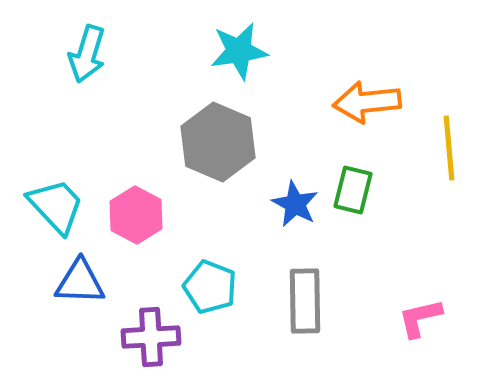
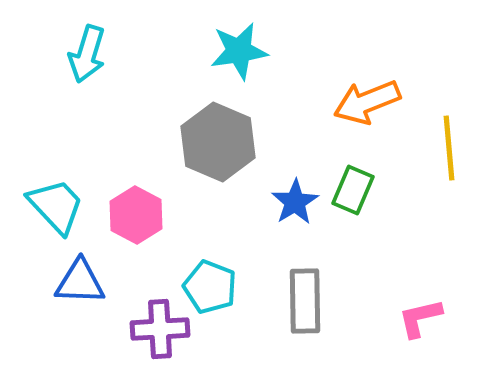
orange arrow: rotated 16 degrees counterclockwise
green rectangle: rotated 9 degrees clockwise
blue star: moved 2 px up; rotated 12 degrees clockwise
purple cross: moved 9 px right, 8 px up
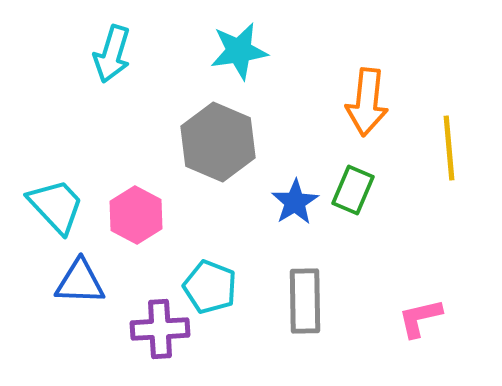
cyan arrow: moved 25 px right
orange arrow: rotated 62 degrees counterclockwise
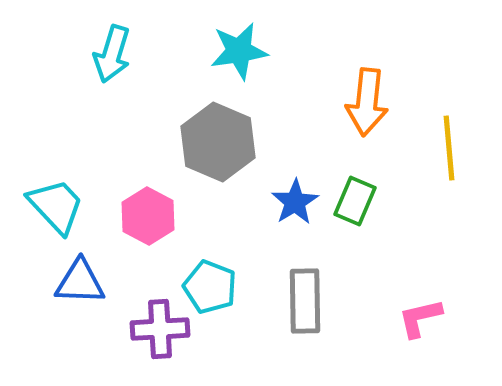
green rectangle: moved 2 px right, 11 px down
pink hexagon: moved 12 px right, 1 px down
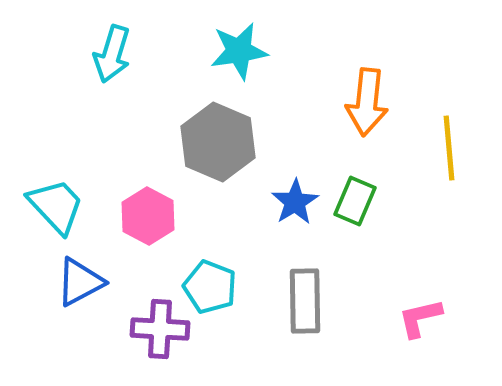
blue triangle: rotated 30 degrees counterclockwise
purple cross: rotated 6 degrees clockwise
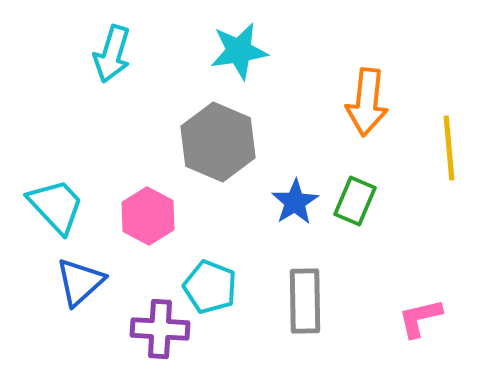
blue triangle: rotated 14 degrees counterclockwise
